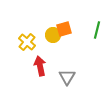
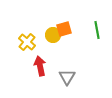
green line: rotated 24 degrees counterclockwise
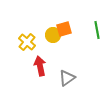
gray triangle: moved 1 px down; rotated 24 degrees clockwise
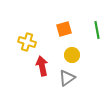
yellow circle: moved 19 px right, 20 px down
yellow cross: rotated 24 degrees counterclockwise
red arrow: moved 2 px right
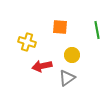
orange square: moved 4 px left, 2 px up; rotated 21 degrees clockwise
red arrow: rotated 90 degrees counterclockwise
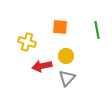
yellow circle: moved 6 px left, 1 px down
gray triangle: rotated 12 degrees counterclockwise
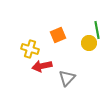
orange square: moved 2 px left, 8 px down; rotated 28 degrees counterclockwise
yellow cross: moved 3 px right, 7 px down
yellow circle: moved 23 px right, 13 px up
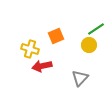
green line: moved 1 px left, 1 px up; rotated 66 degrees clockwise
orange square: moved 2 px left, 1 px down
yellow circle: moved 2 px down
gray triangle: moved 13 px right
